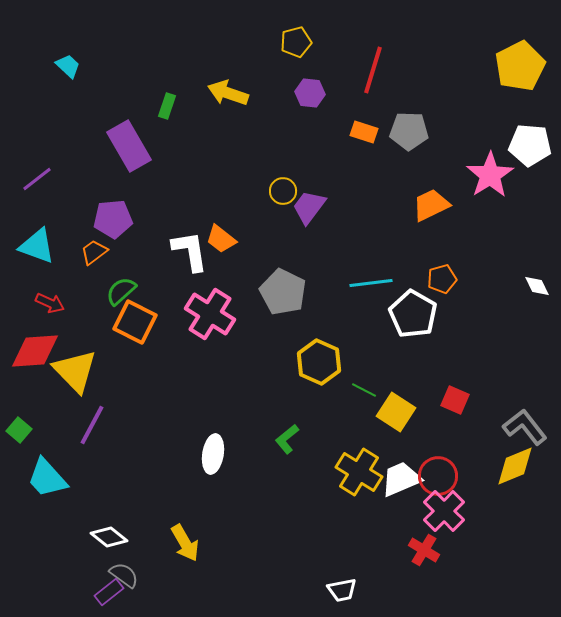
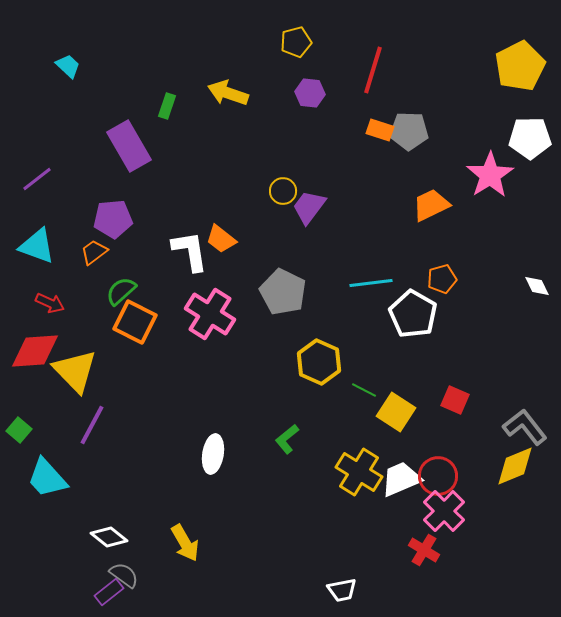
orange rectangle at (364, 132): moved 16 px right, 2 px up
white pentagon at (530, 145): moved 7 px up; rotated 6 degrees counterclockwise
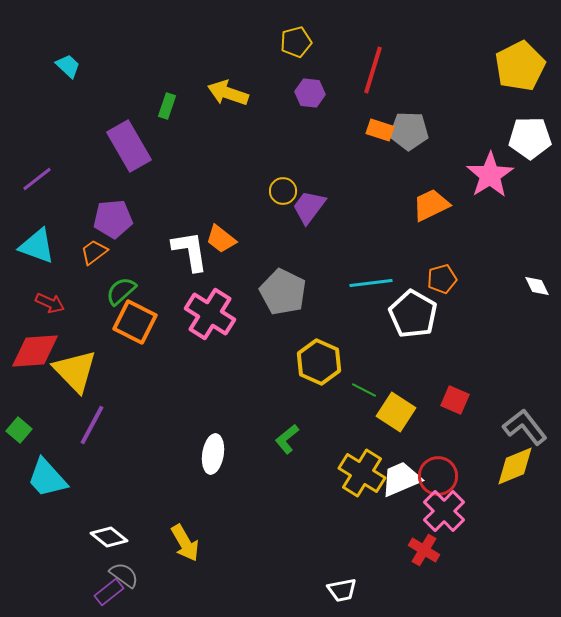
yellow cross at (359, 472): moved 3 px right, 1 px down
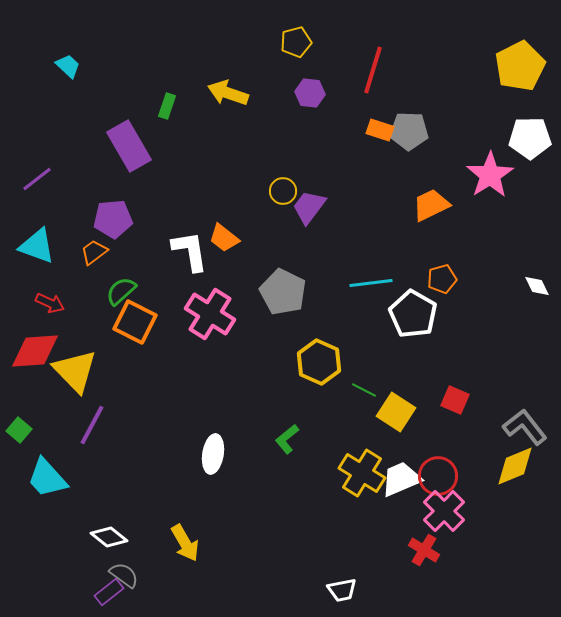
orange trapezoid at (221, 239): moved 3 px right, 1 px up
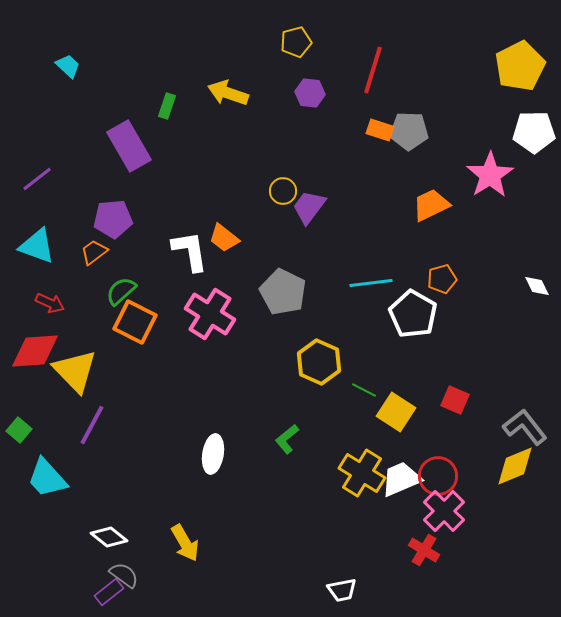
white pentagon at (530, 138): moved 4 px right, 6 px up
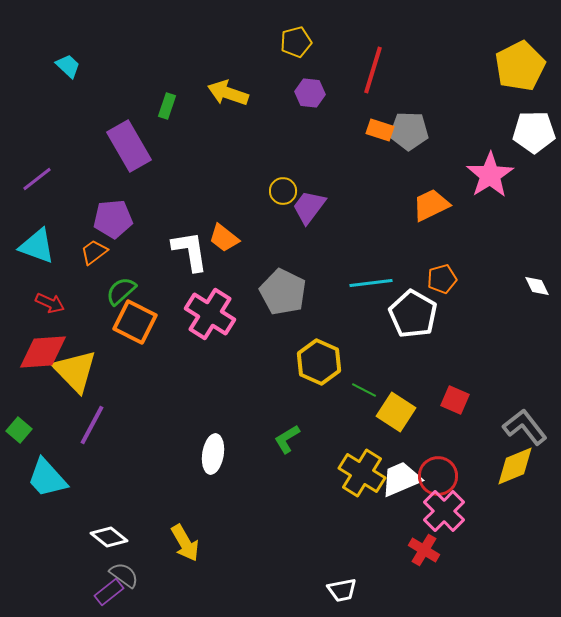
red diamond at (35, 351): moved 8 px right, 1 px down
green L-shape at (287, 439): rotated 8 degrees clockwise
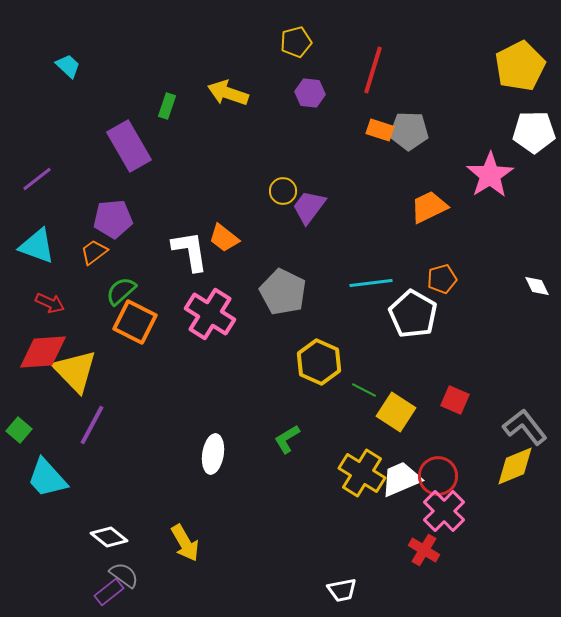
orange trapezoid at (431, 205): moved 2 px left, 2 px down
